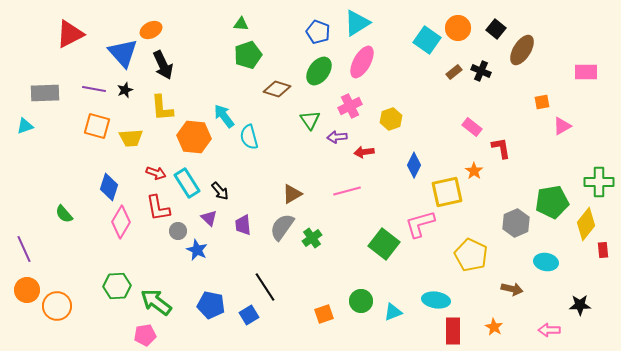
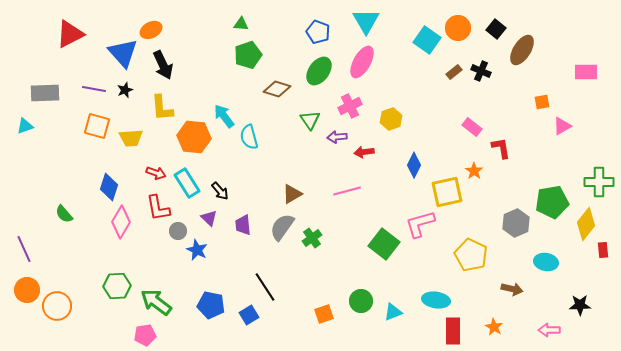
cyan triangle at (357, 23): moved 9 px right, 2 px up; rotated 28 degrees counterclockwise
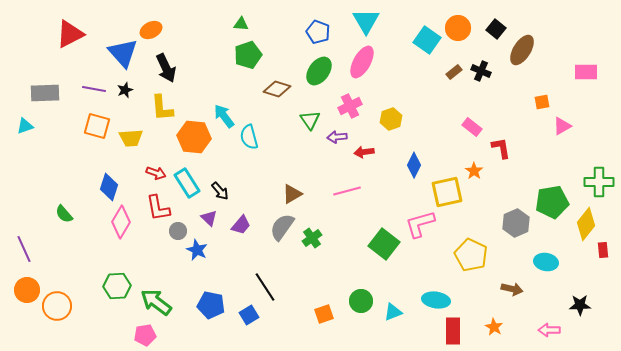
black arrow at (163, 65): moved 3 px right, 3 px down
purple trapezoid at (243, 225): moved 2 px left; rotated 135 degrees counterclockwise
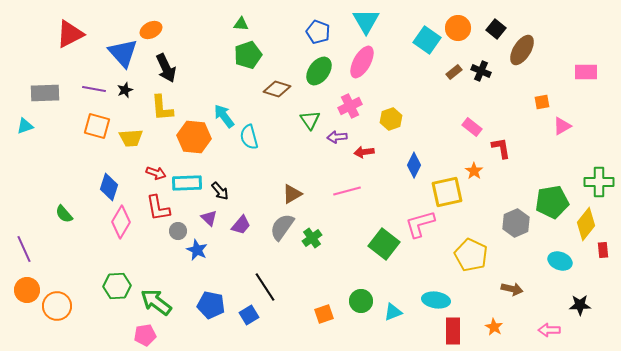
cyan rectangle at (187, 183): rotated 60 degrees counterclockwise
cyan ellipse at (546, 262): moved 14 px right, 1 px up; rotated 10 degrees clockwise
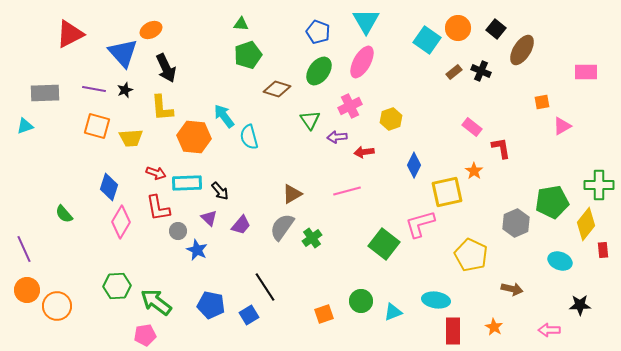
green cross at (599, 182): moved 3 px down
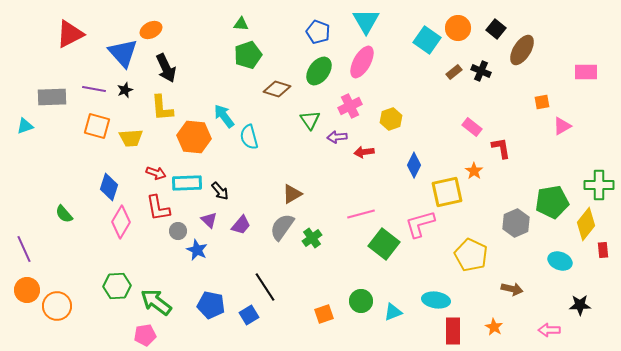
gray rectangle at (45, 93): moved 7 px right, 4 px down
pink line at (347, 191): moved 14 px right, 23 px down
purple triangle at (209, 218): moved 2 px down
